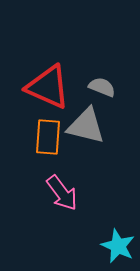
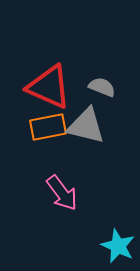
red triangle: moved 1 px right
orange rectangle: moved 10 px up; rotated 75 degrees clockwise
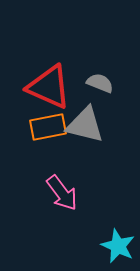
gray semicircle: moved 2 px left, 4 px up
gray triangle: moved 1 px left, 1 px up
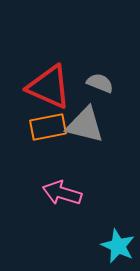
pink arrow: rotated 144 degrees clockwise
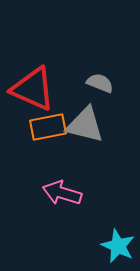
red triangle: moved 16 px left, 2 px down
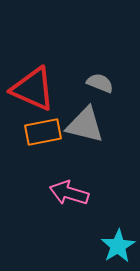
orange rectangle: moved 5 px left, 5 px down
pink arrow: moved 7 px right
cyan star: rotated 16 degrees clockwise
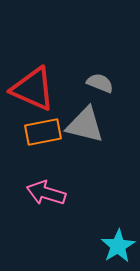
pink arrow: moved 23 px left
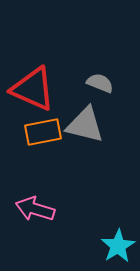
pink arrow: moved 11 px left, 16 px down
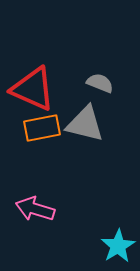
gray triangle: moved 1 px up
orange rectangle: moved 1 px left, 4 px up
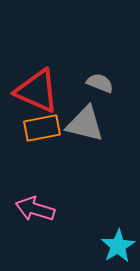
red triangle: moved 4 px right, 2 px down
